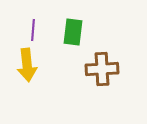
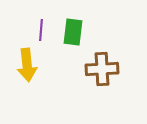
purple line: moved 8 px right
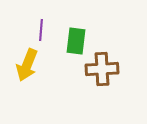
green rectangle: moved 3 px right, 9 px down
yellow arrow: rotated 28 degrees clockwise
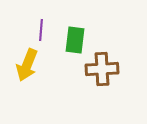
green rectangle: moved 1 px left, 1 px up
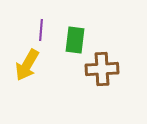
yellow arrow: rotated 8 degrees clockwise
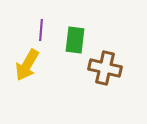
brown cross: moved 3 px right, 1 px up; rotated 16 degrees clockwise
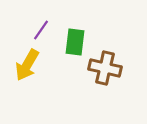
purple line: rotated 30 degrees clockwise
green rectangle: moved 2 px down
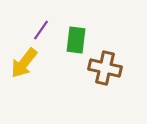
green rectangle: moved 1 px right, 2 px up
yellow arrow: moved 3 px left, 2 px up; rotated 8 degrees clockwise
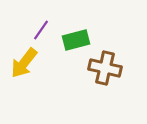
green rectangle: rotated 68 degrees clockwise
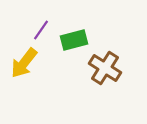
green rectangle: moved 2 px left
brown cross: rotated 20 degrees clockwise
